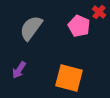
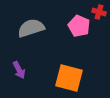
red cross: rotated 24 degrees counterclockwise
gray semicircle: rotated 36 degrees clockwise
purple arrow: rotated 60 degrees counterclockwise
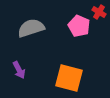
red cross: rotated 16 degrees clockwise
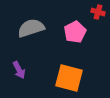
red cross: moved 1 px left; rotated 16 degrees counterclockwise
pink pentagon: moved 4 px left, 6 px down; rotated 20 degrees clockwise
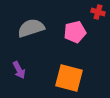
pink pentagon: rotated 15 degrees clockwise
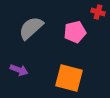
gray semicircle: rotated 24 degrees counterclockwise
purple arrow: rotated 42 degrees counterclockwise
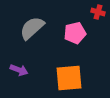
gray semicircle: moved 1 px right
pink pentagon: moved 1 px down
orange square: rotated 20 degrees counterclockwise
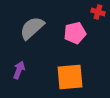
purple arrow: rotated 90 degrees counterclockwise
orange square: moved 1 px right, 1 px up
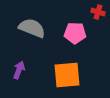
gray semicircle: rotated 64 degrees clockwise
pink pentagon: rotated 15 degrees clockwise
orange square: moved 3 px left, 2 px up
